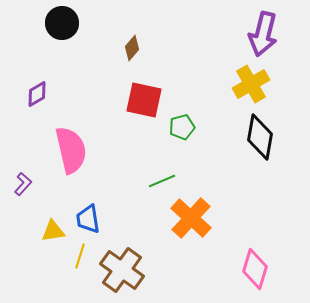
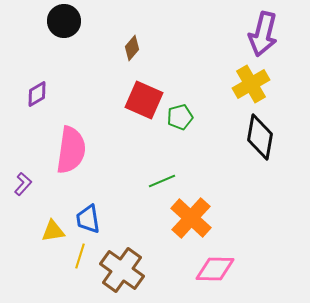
black circle: moved 2 px right, 2 px up
red square: rotated 12 degrees clockwise
green pentagon: moved 2 px left, 10 px up
pink semicircle: rotated 21 degrees clockwise
pink diamond: moved 40 px left; rotated 75 degrees clockwise
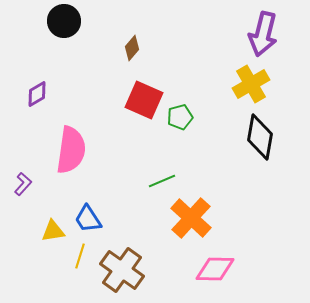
blue trapezoid: rotated 24 degrees counterclockwise
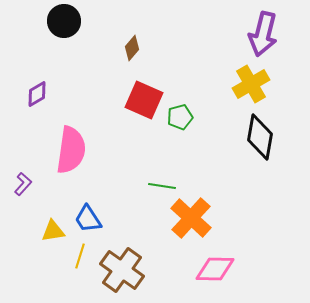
green line: moved 5 px down; rotated 32 degrees clockwise
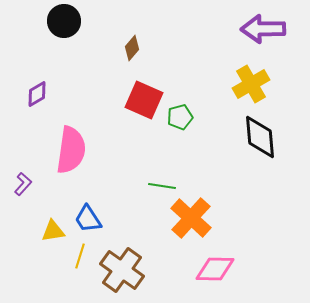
purple arrow: moved 5 px up; rotated 75 degrees clockwise
black diamond: rotated 15 degrees counterclockwise
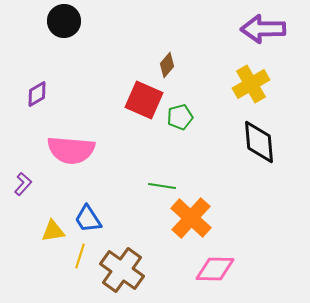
brown diamond: moved 35 px right, 17 px down
black diamond: moved 1 px left, 5 px down
pink semicircle: rotated 87 degrees clockwise
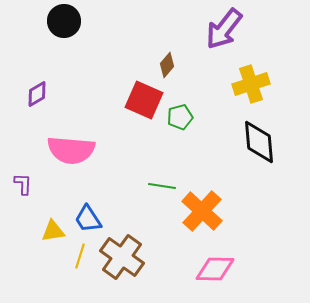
purple arrow: moved 39 px left; rotated 51 degrees counterclockwise
yellow cross: rotated 12 degrees clockwise
purple L-shape: rotated 40 degrees counterclockwise
orange cross: moved 11 px right, 7 px up
brown cross: moved 13 px up
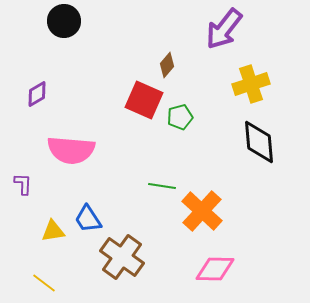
yellow line: moved 36 px left, 27 px down; rotated 70 degrees counterclockwise
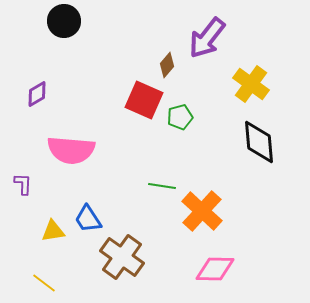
purple arrow: moved 17 px left, 9 px down
yellow cross: rotated 36 degrees counterclockwise
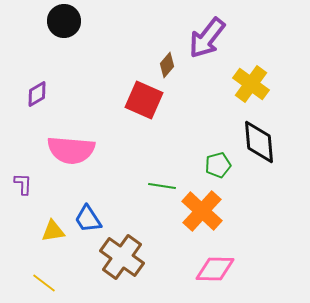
green pentagon: moved 38 px right, 48 px down
